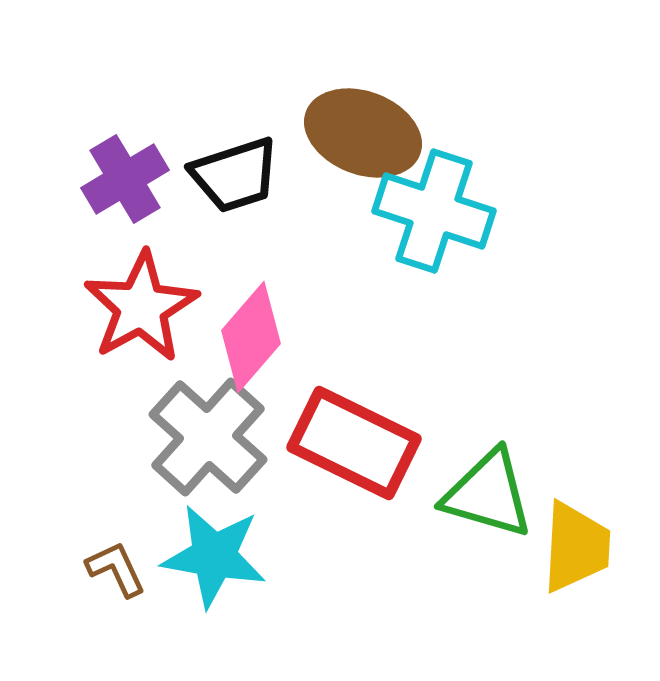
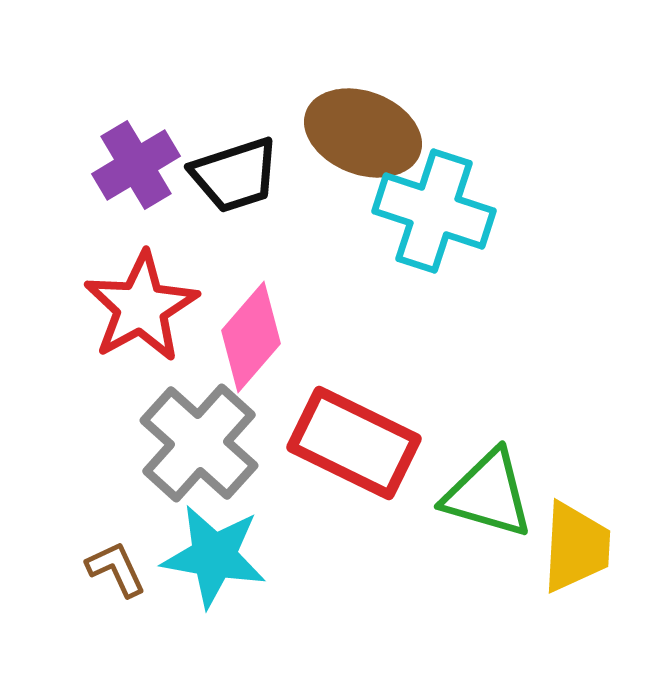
purple cross: moved 11 px right, 14 px up
gray cross: moved 9 px left, 6 px down
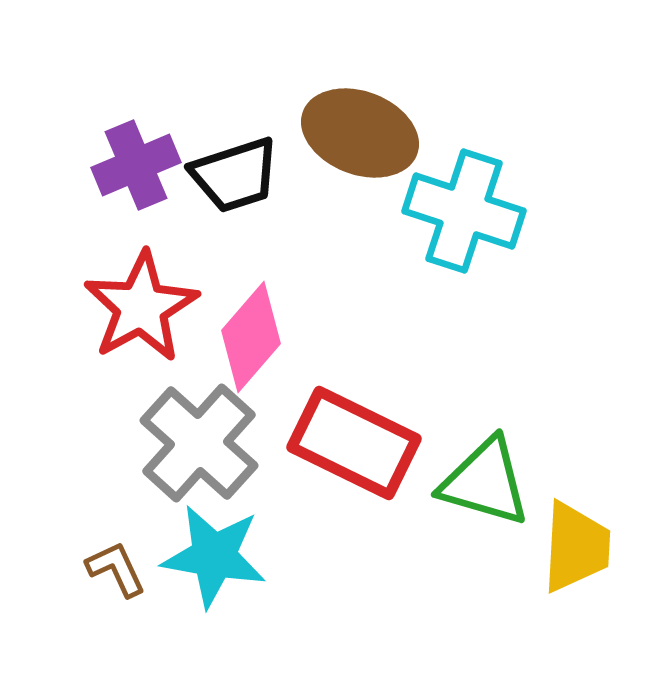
brown ellipse: moved 3 px left
purple cross: rotated 8 degrees clockwise
cyan cross: moved 30 px right
green triangle: moved 3 px left, 12 px up
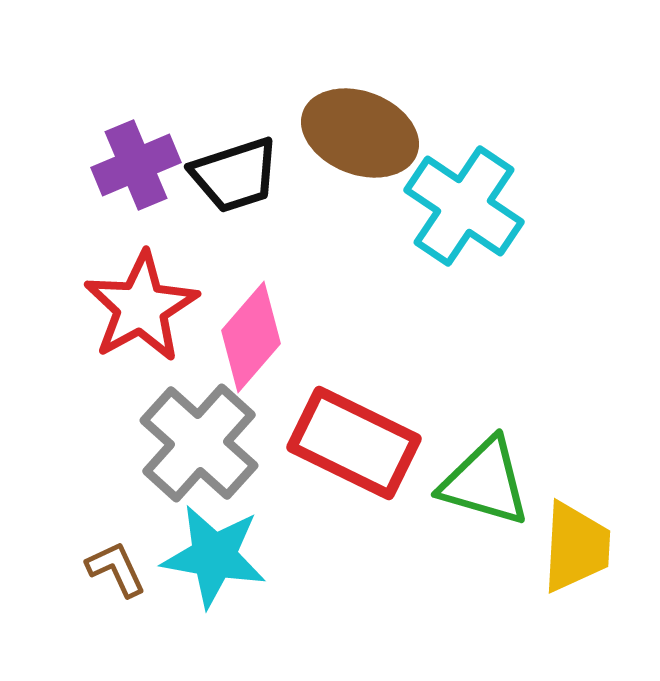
cyan cross: moved 5 px up; rotated 16 degrees clockwise
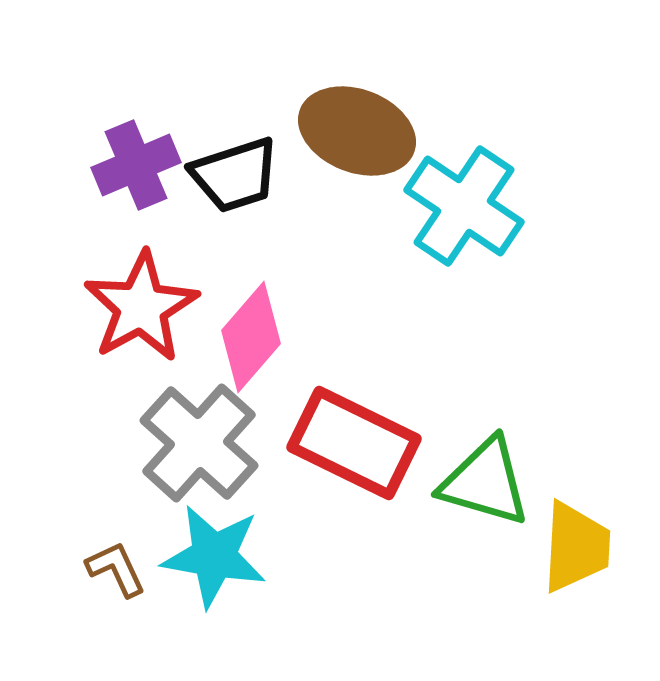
brown ellipse: moved 3 px left, 2 px up
